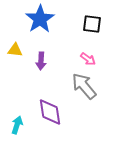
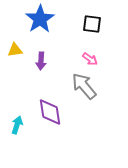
yellow triangle: rotated 14 degrees counterclockwise
pink arrow: moved 2 px right
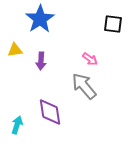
black square: moved 21 px right
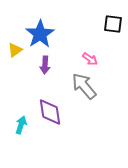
blue star: moved 15 px down
yellow triangle: rotated 28 degrees counterclockwise
purple arrow: moved 4 px right, 4 px down
cyan arrow: moved 4 px right
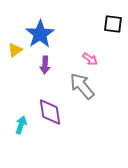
gray arrow: moved 2 px left
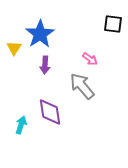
yellow triangle: moved 1 px left, 2 px up; rotated 21 degrees counterclockwise
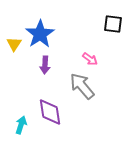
yellow triangle: moved 4 px up
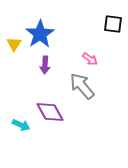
purple diamond: rotated 20 degrees counterclockwise
cyan arrow: rotated 96 degrees clockwise
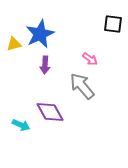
blue star: rotated 8 degrees clockwise
yellow triangle: rotated 42 degrees clockwise
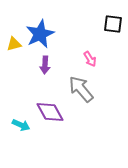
pink arrow: rotated 21 degrees clockwise
gray arrow: moved 1 px left, 3 px down
